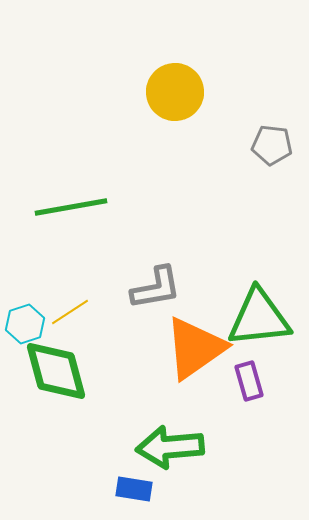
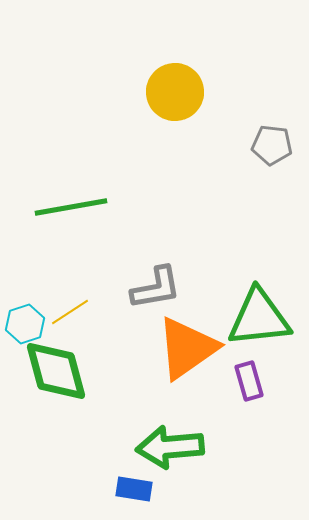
orange triangle: moved 8 px left
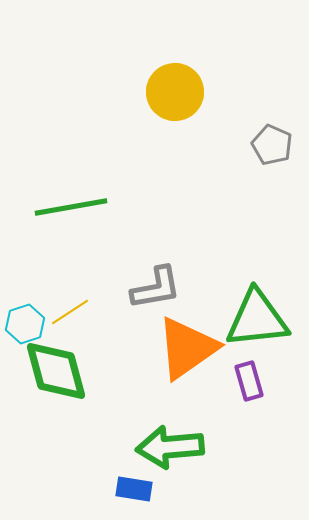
gray pentagon: rotated 18 degrees clockwise
green triangle: moved 2 px left, 1 px down
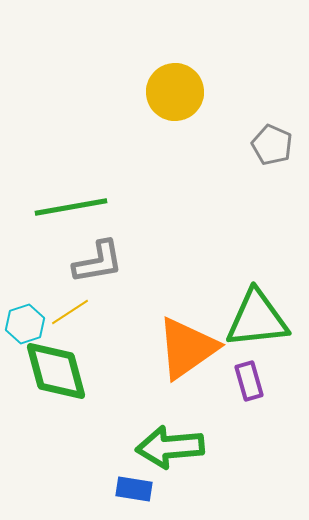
gray L-shape: moved 58 px left, 26 px up
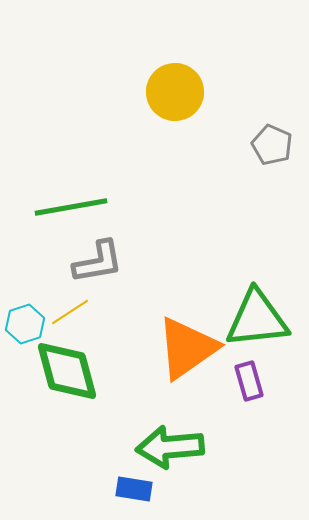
green diamond: moved 11 px right
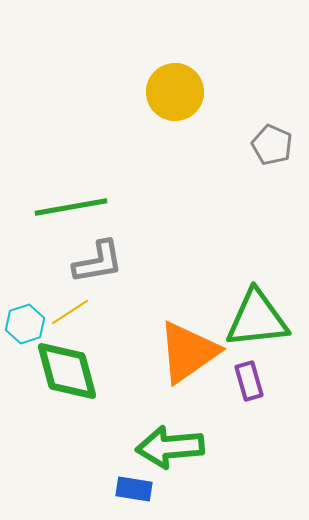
orange triangle: moved 1 px right, 4 px down
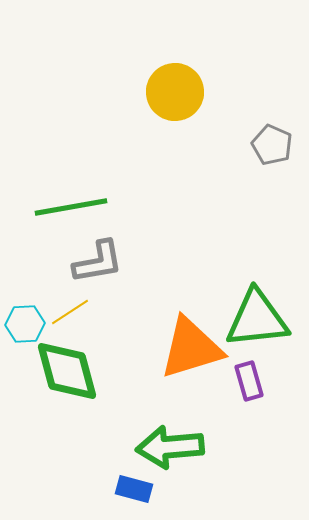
cyan hexagon: rotated 15 degrees clockwise
orange triangle: moved 3 px right, 4 px up; rotated 18 degrees clockwise
blue rectangle: rotated 6 degrees clockwise
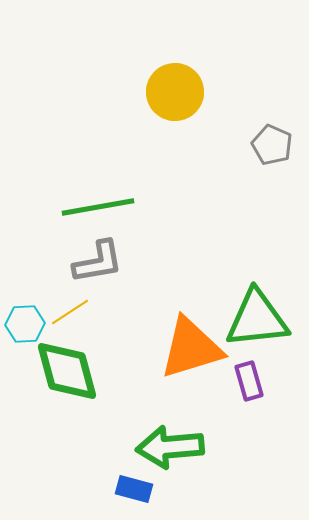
green line: moved 27 px right
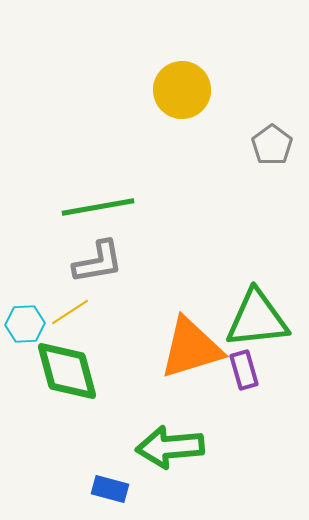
yellow circle: moved 7 px right, 2 px up
gray pentagon: rotated 12 degrees clockwise
purple rectangle: moved 5 px left, 11 px up
blue rectangle: moved 24 px left
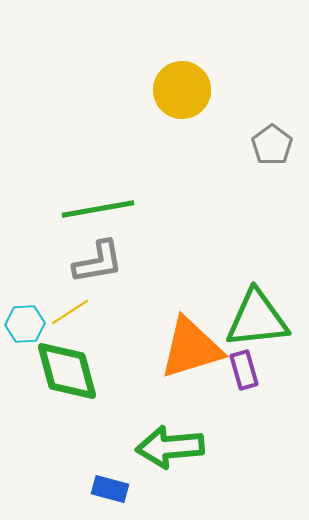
green line: moved 2 px down
